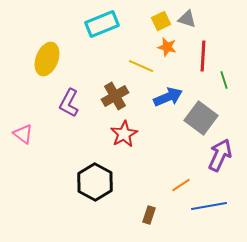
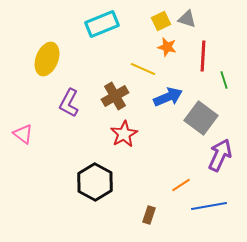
yellow line: moved 2 px right, 3 px down
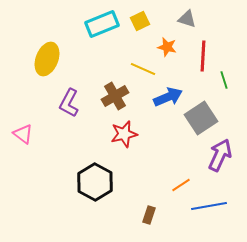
yellow square: moved 21 px left
gray square: rotated 20 degrees clockwise
red star: rotated 16 degrees clockwise
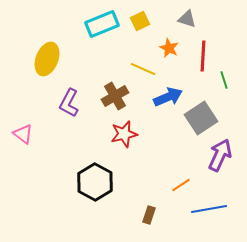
orange star: moved 2 px right, 1 px down; rotated 12 degrees clockwise
blue line: moved 3 px down
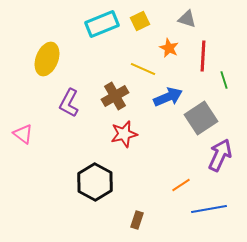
brown rectangle: moved 12 px left, 5 px down
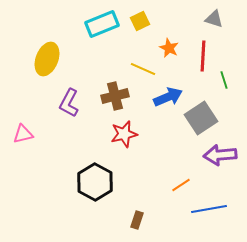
gray triangle: moved 27 px right
brown cross: rotated 16 degrees clockwise
pink triangle: rotated 50 degrees counterclockwise
purple arrow: rotated 120 degrees counterclockwise
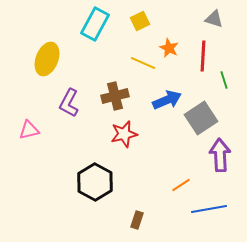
cyan rectangle: moved 7 px left; rotated 40 degrees counterclockwise
yellow line: moved 6 px up
blue arrow: moved 1 px left, 3 px down
pink triangle: moved 6 px right, 4 px up
purple arrow: rotated 92 degrees clockwise
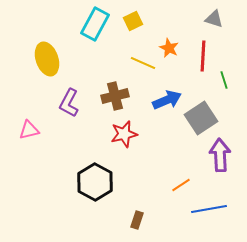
yellow square: moved 7 px left
yellow ellipse: rotated 40 degrees counterclockwise
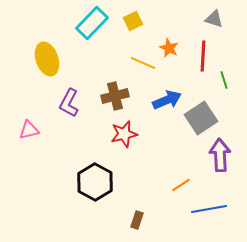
cyan rectangle: moved 3 px left, 1 px up; rotated 16 degrees clockwise
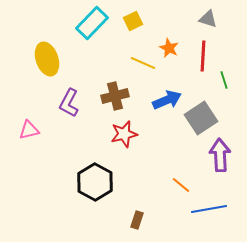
gray triangle: moved 6 px left
orange line: rotated 72 degrees clockwise
